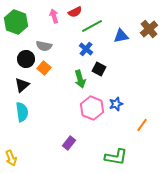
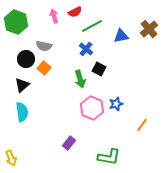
green L-shape: moved 7 px left
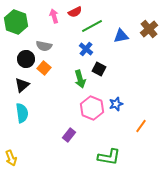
cyan semicircle: moved 1 px down
orange line: moved 1 px left, 1 px down
purple rectangle: moved 8 px up
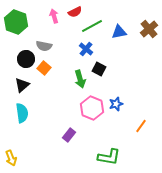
blue triangle: moved 2 px left, 4 px up
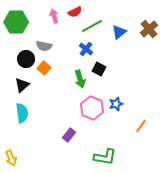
green hexagon: rotated 20 degrees counterclockwise
blue triangle: rotated 28 degrees counterclockwise
green L-shape: moved 4 px left
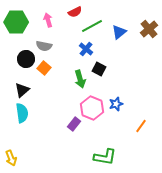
pink arrow: moved 6 px left, 4 px down
black triangle: moved 5 px down
purple rectangle: moved 5 px right, 11 px up
